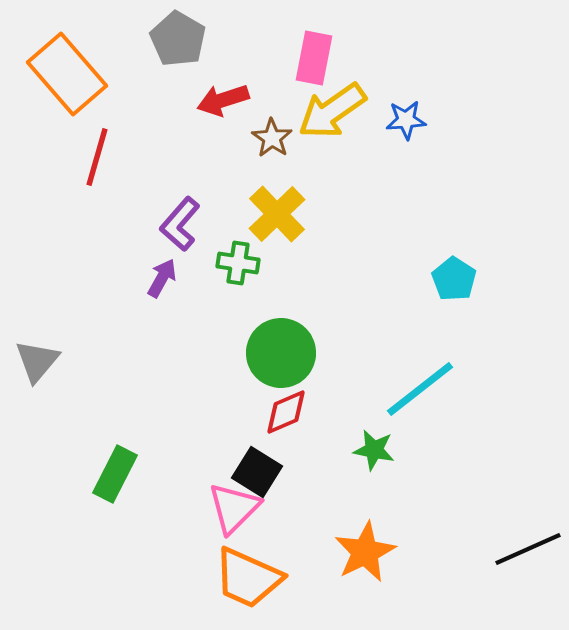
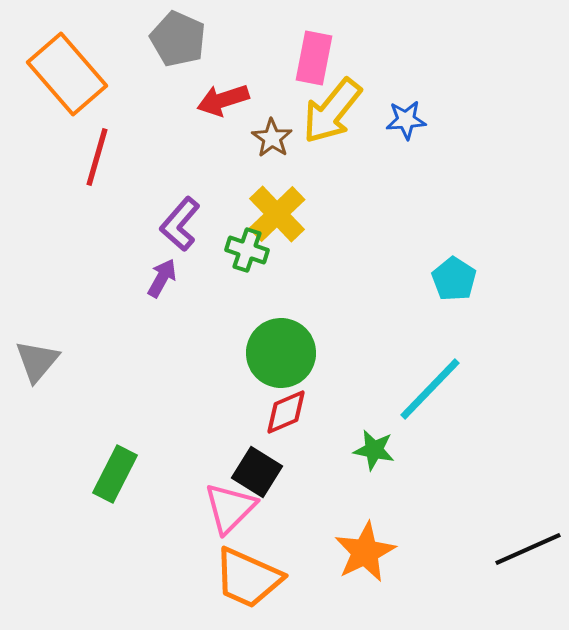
gray pentagon: rotated 6 degrees counterclockwise
yellow arrow: rotated 16 degrees counterclockwise
green cross: moved 9 px right, 13 px up; rotated 9 degrees clockwise
cyan line: moved 10 px right; rotated 8 degrees counterclockwise
pink triangle: moved 4 px left
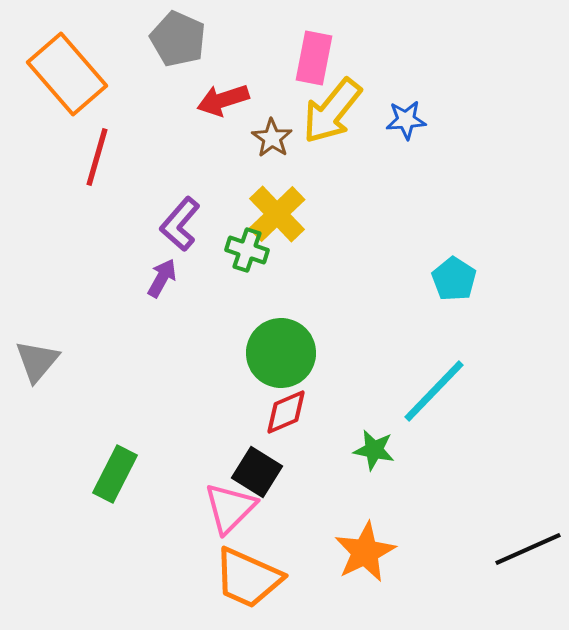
cyan line: moved 4 px right, 2 px down
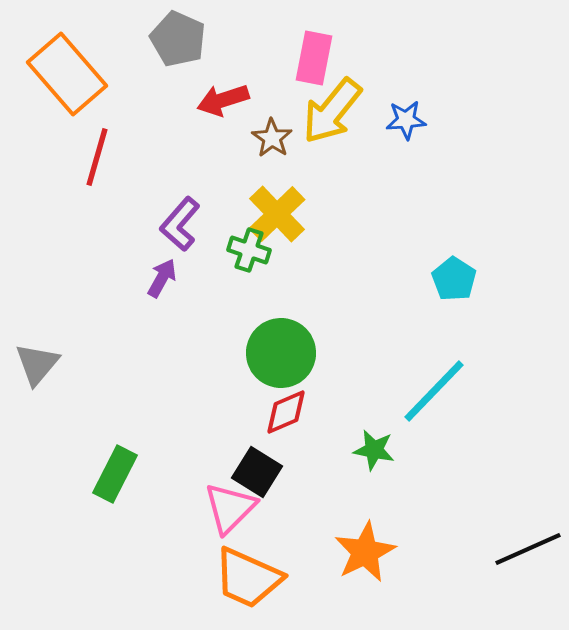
green cross: moved 2 px right
gray triangle: moved 3 px down
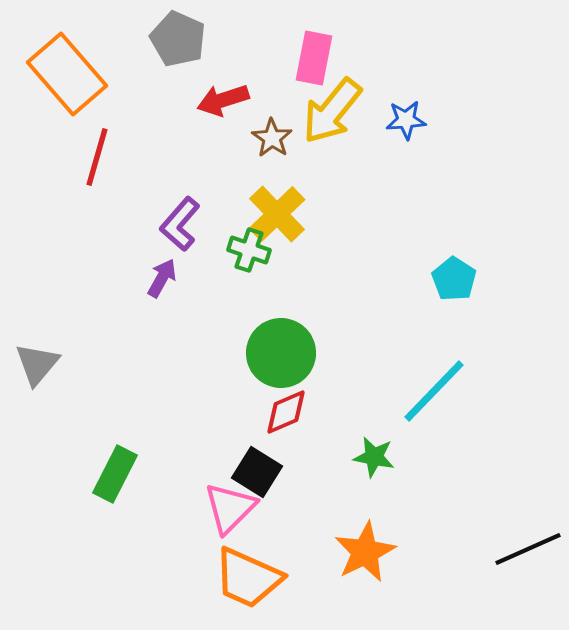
green star: moved 7 px down
